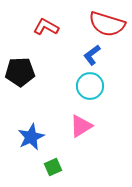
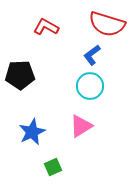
black pentagon: moved 3 px down
blue star: moved 1 px right, 5 px up
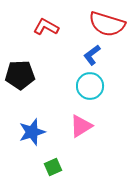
blue star: rotated 8 degrees clockwise
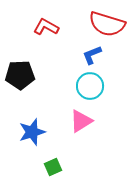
blue L-shape: rotated 15 degrees clockwise
pink triangle: moved 5 px up
